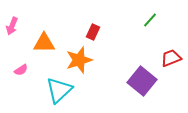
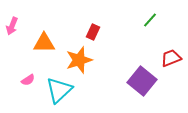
pink semicircle: moved 7 px right, 10 px down
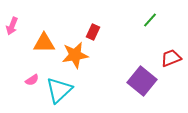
orange star: moved 4 px left, 5 px up; rotated 8 degrees clockwise
pink semicircle: moved 4 px right
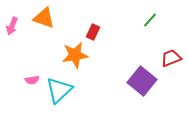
orange triangle: moved 25 px up; rotated 20 degrees clockwise
pink semicircle: rotated 24 degrees clockwise
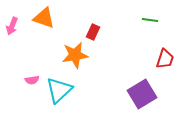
green line: rotated 56 degrees clockwise
red trapezoid: moved 6 px left, 1 px down; rotated 130 degrees clockwise
purple square: moved 13 px down; rotated 20 degrees clockwise
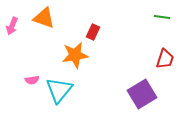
green line: moved 12 px right, 3 px up
cyan triangle: rotated 8 degrees counterclockwise
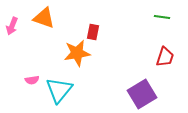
red rectangle: rotated 14 degrees counterclockwise
orange star: moved 2 px right, 2 px up
red trapezoid: moved 2 px up
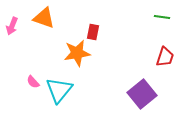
pink semicircle: moved 1 px right, 2 px down; rotated 56 degrees clockwise
purple square: rotated 8 degrees counterclockwise
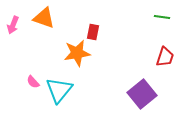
pink arrow: moved 1 px right, 1 px up
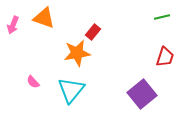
green line: rotated 21 degrees counterclockwise
red rectangle: rotated 28 degrees clockwise
cyan triangle: moved 12 px right
